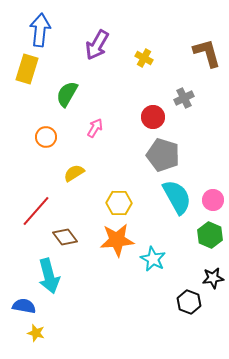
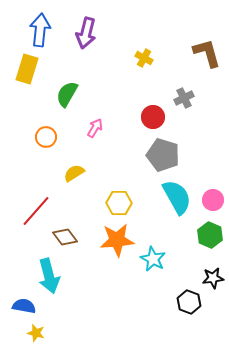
purple arrow: moved 11 px left, 12 px up; rotated 16 degrees counterclockwise
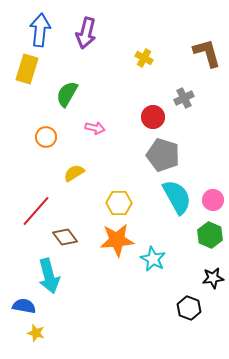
pink arrow: rotated 72 degrees clockwise
black hexagon: moved 6 px down
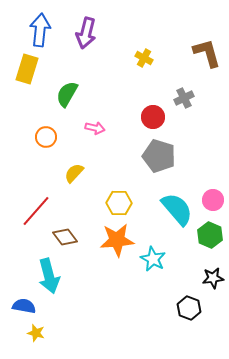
gray pentagon: moved 4 px left, 1 px down
yellow semicircle: rotated 15 degrees counterclockwise
cyan semicircle: moved 12 px down; rotated 12 degrees counterclockwise
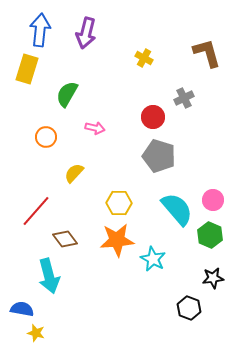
brown diamond: moved 2 px down
blue semicircle: moved 2 px left, 3 px down
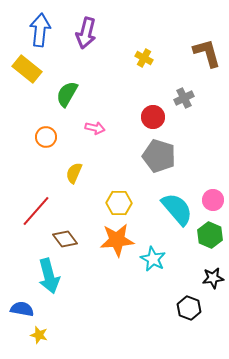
yellow rectangle: rotated 68 degrees counterclockwise
yellow semicircle: rotated 20 degrees counterclockwise
yellow star: moved 3 px right, 2 px down
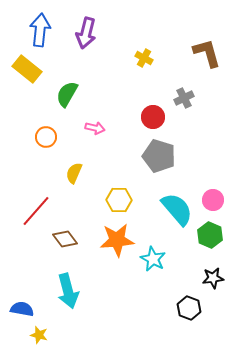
yellow hexagon: moved 3 px up
cyan arrow: moved 19 px right, 15 px down
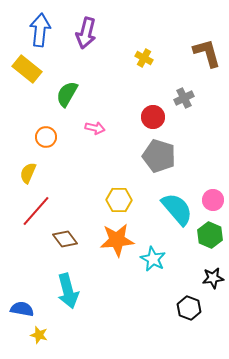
yellow semicircle: moved 46 px left
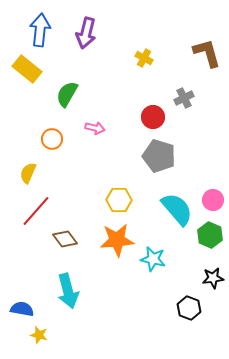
orange circle: moved 6 px right, 2 px down
cyan star: rotated 15 degrees counterclockwise
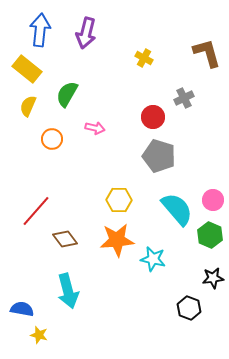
yellow semicircle: moved 67 px up
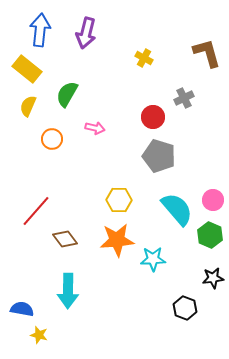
cyan star: rotated 15 degrees counterclockwise
cyan arrow: rotated 16 degrees clockwise
black hexagon: moved 4 px left
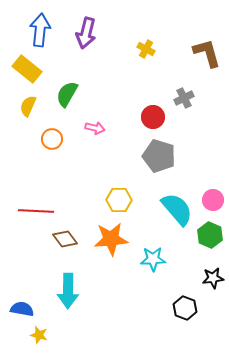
yellow cross: moved 2 px right, 9 px up
red line: rotated 52 degrees clockwise
orange star: moved 6 px left, 1 px up
